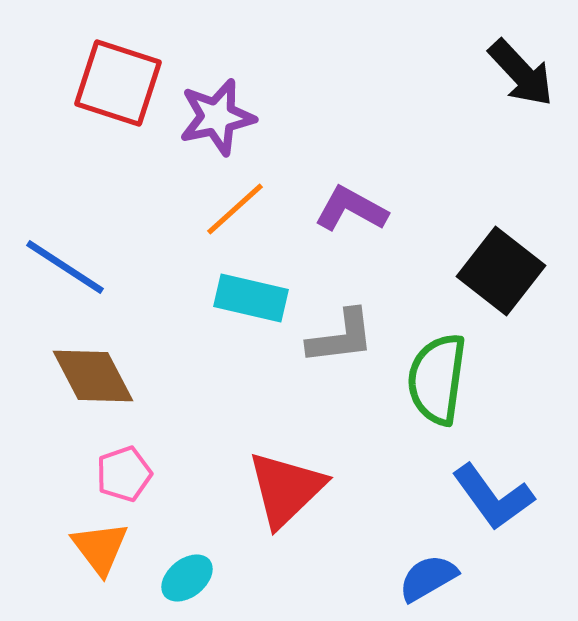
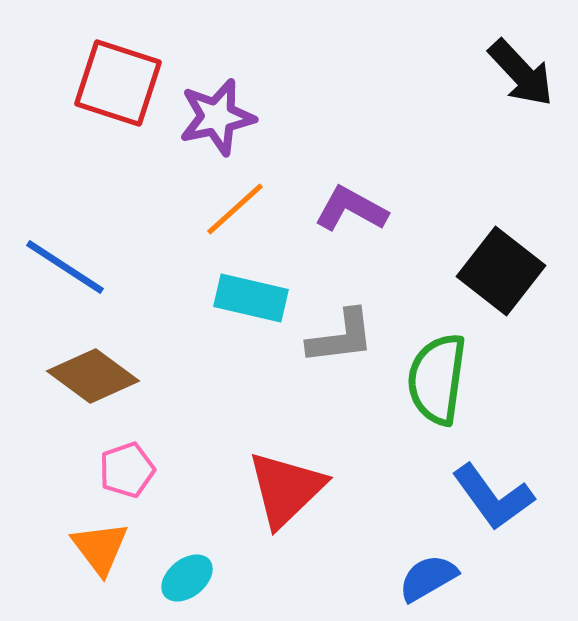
brown diamond: rotated 26 degrees counterclockwise
pink pentagon: moved 3 px right, 4 px up
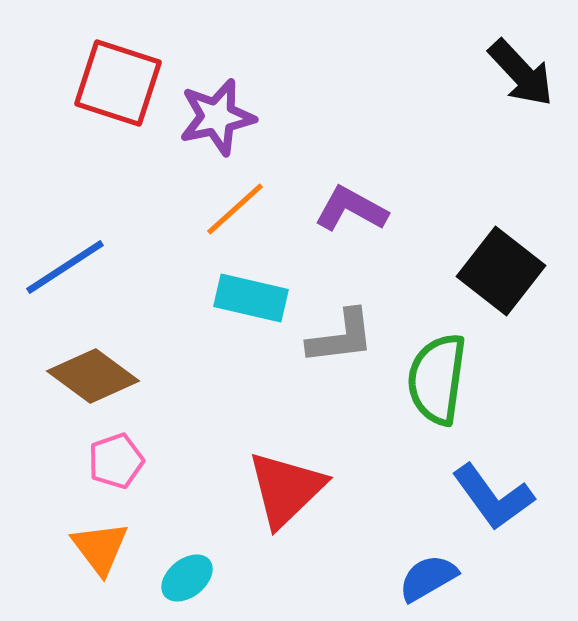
blue line: rotated 66 degrees counterclockwise
pink pentagon: moved 11 px left, 9 px up
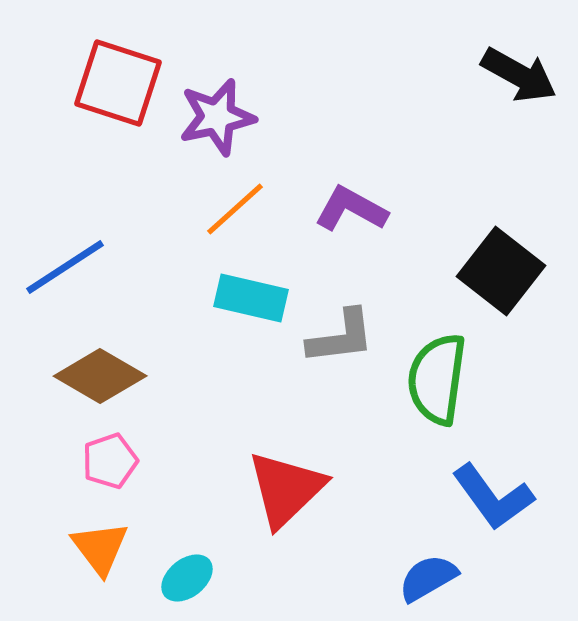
black arrow: moved 2 px left, 2 px down; rotated 18 degrees counterclockwise
brown diamond: moved 7 px right; rotated 6 degrees counterclockwise
pink pentagon: moved 6 px left
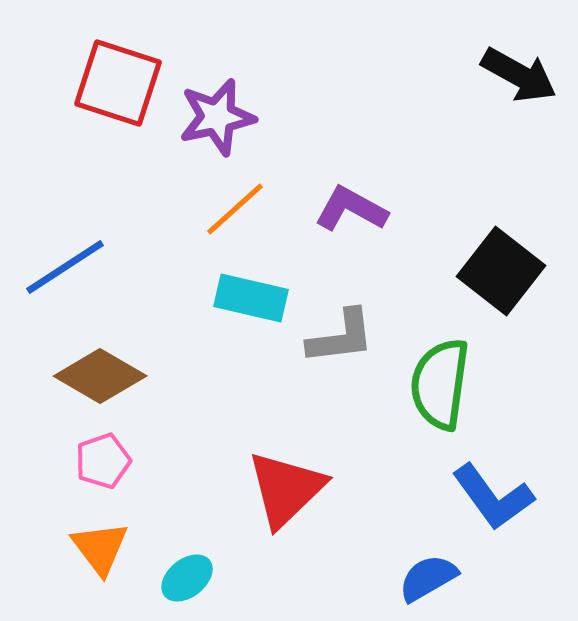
green semicircle: moved 3 px right, 5 px down
pink pentagon: moved 7 px left
